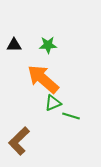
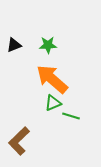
black triangle: rotated 21 degrees counterclockwise
orange arrow: moved 9 px right
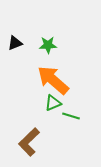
black triangle: moved 1 px right, 2 px up
orange arrow: moved 1 px right, 1 px down
brown L-shape: moved 10 px right, 1 px down
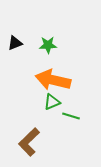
orange arrow: rotated 28 degrees counterclockwise
green triangle: moved 1 px left, 1 px up
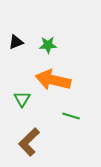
black triangle: moved 1 px right, 1 px up
green triangle: moved 30 px left, 3 px up; rotated 36 degrees counterclockwise
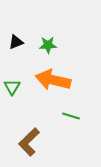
green triangle: moved 10 px left, 12 px up
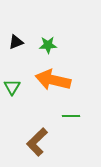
green line: rotated 18 degrees counterclockwise
brown L-shape: moved 8 px right
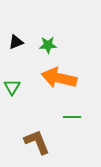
orange arrow: moved 6 px right, 2 px up
green line: moved 1 px right, 1 px down
brown L-shape: rotated 112 degrees clockwise
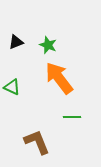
green star: rotated 24 degrees clockwise
orange arrow: rotated 40 degrees clockwise
green triangle: rotated 36 degrees counterclockwise
